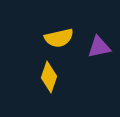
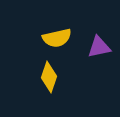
yellow semicircle: moved 2 px left
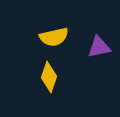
yellow semicircle: moved 3 px left, 1 px up
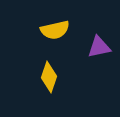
yellow semicircle: moved 1 px right, 7 px up
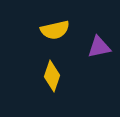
yellow diamond: moved 3 px right, 1 px up
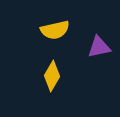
yellow diamond: rotated 12 degrees clockwise
